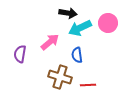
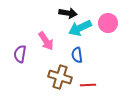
pink arrow: moved 4 px left, 1 px up; rotated 96 degrees clockwise
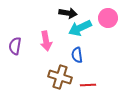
pink circle: moved 5 px up
pink arrow: rotated 24 degrees clockwise
purple semicircle: moved 5 px left, 8 px up
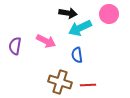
pink circle: moved 1 px right, 4 px up
pink arrow: rotated 54 degrees counterclockwise
brown cross: moved 5 px down
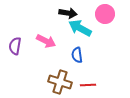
pink circle: moved 4 px left
cyan arrow: rotated 55 degrees clockwise
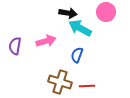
pink circle: moved 1 px right, 2 px up
pink arrow: rotated 42 degrees counterclockwise
blue semicircle: rotated 28 degrees clockwise
red line: moved 1 px left, 1 px down
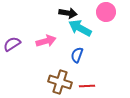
purple semicircle: moved 3 px left, 2 px up; rotated 48 degrees clockwise
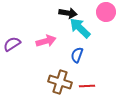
cyan arrow: rotated 15 degrees clockwise
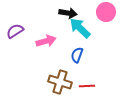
purple semicircle: moved 3 px right, 13 px up
